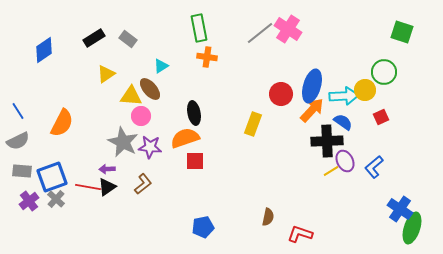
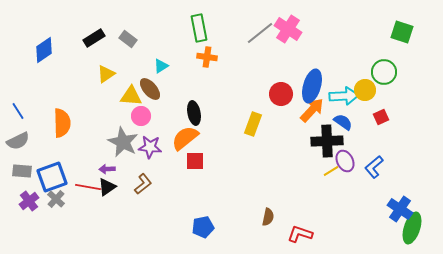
orange semicircle at (62, 123): rotated 28 degrees counterclockwise
orange semicircle at (185, 138): rotated 20 degrees counterclockwise
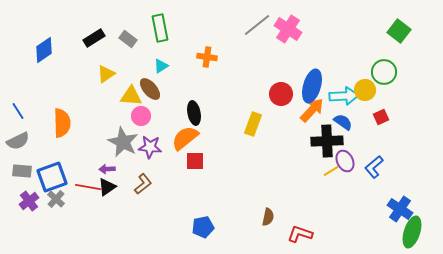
green rectangle at (199, 28): moved 39 px left
green square at (402, 32): moved 3 px left, 1 px up; rotated 20 degrees clockwise
gray line at (260, 33): moved 3 px left, 8 px up
green ellipse at (412, 228): moved 4 px down
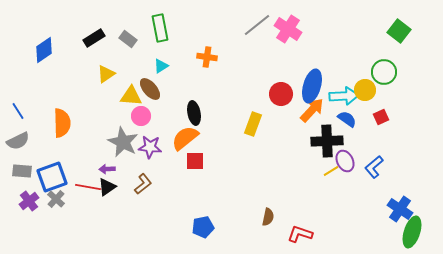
blue semicircle at (343, 122): moved 4 px right, 3 px up
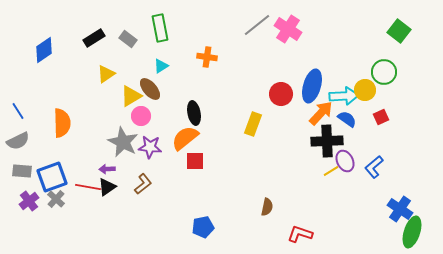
yellow triangle at (131, 96): rotated 35 degrees counterclockwise
orange arrow at (312, 110): moved 9 px right, 3 px down
brown semicircle at (268, 217): moved 1 px left, 10 px up
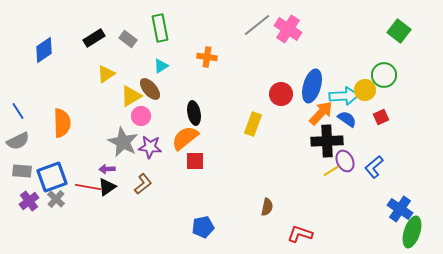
green circle at (384, 72): moved 3 px down
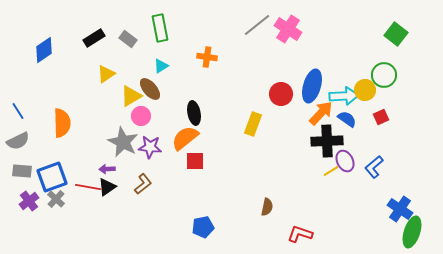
green square at (399, 31): moved 3 px left, 3 px down
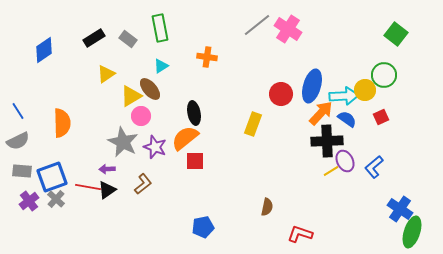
purple star at (150, 147): moved 5 px right; rotated 15 degrees clockwise
black triangle at (107, 187): moved 3 px down
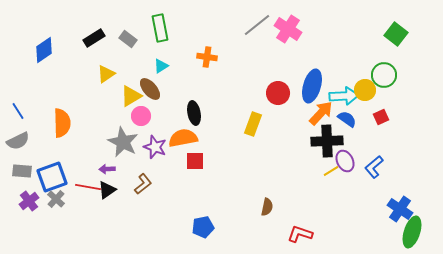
red circle at (281, 94): moved 3 px left, 1 px up
orange semicircle at (185, 138): moved 2 px left; rotated 28 degrees clockwise
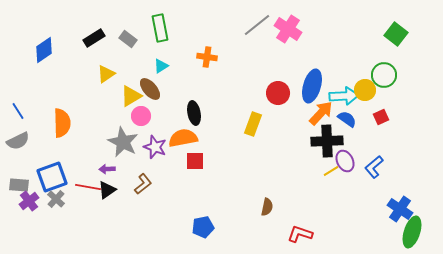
gray rectangle at (22, 171): moved 3 px left, 14 px down
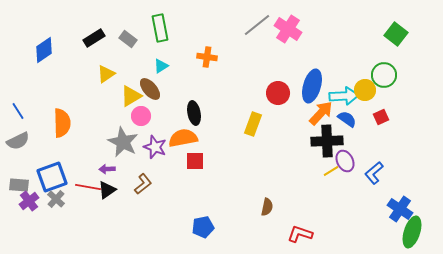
blue L-shape at (374, 167): moved 6 px down
